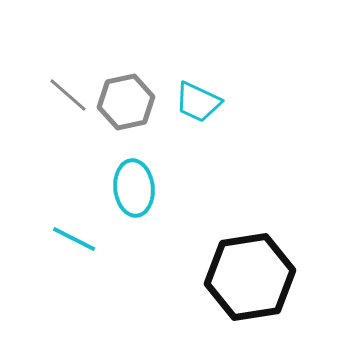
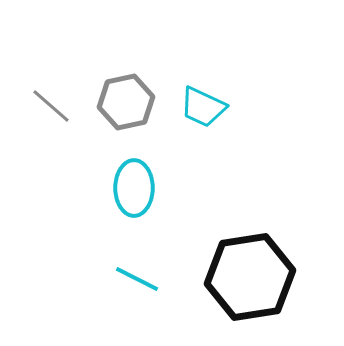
gray line: moved 17 px left, 11 px down
cyan trapezoid: moved 5 px right, 5 px down
cyan ellipse: rotated 6 degrees clockwise
cyan line: moved 63 px right, 40 px down
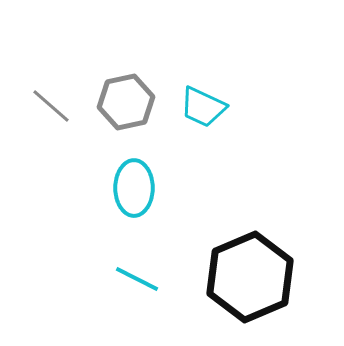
black hexagon: rotated 14 degrees counterclockwise
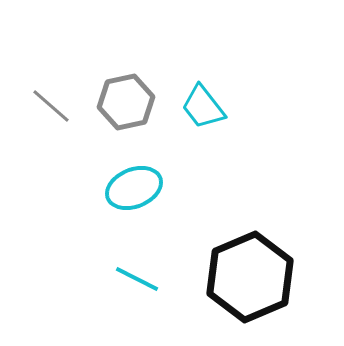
cyan trapezoid: rotated 27 degrees clockwise
cyan ellipse: rotated 68 degrees clockwise
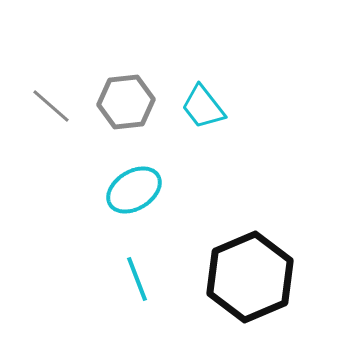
gray hexagon: rotated 6 degrees clockwise
cyan ellipse: moved 2 px down; rotated 10 degrees counterclockwise
cyan line: rotated 42 degrees clockwise
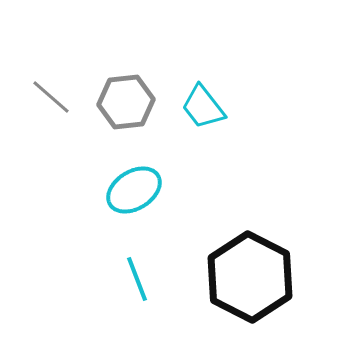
gray line: moved 9 px up
black hexagon: rotated 10 degrees counterclockwise
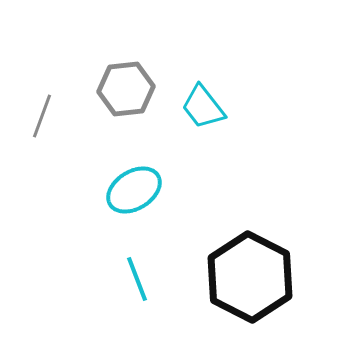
gray line: moved 9 px left, 19 px down; rotated 69 degrees clockwise
gray hexagon: moved 13 px up
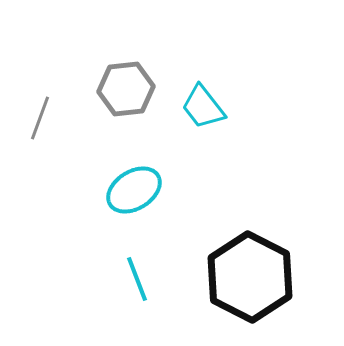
gray line: moved 2 px left, 2 px down
